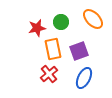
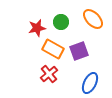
orange rectangle: rotated 50 degrees counterclockwise
blue ellipse: moved 6 px right, 5 px down
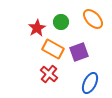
red star: rotated 18 degrees counterclockwise
purple square: moved 1 px down
red cross: rotated 12 degrees counterclockwise
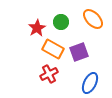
red cross: rotated 24 degrees clockwise
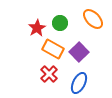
green circle: moved 1 px left, 1 px down
purple square: rotated 24 degrees counterclockwise
red cross: rotated 18 degrees counterclockwise
blue ellipse: moved 11 px left
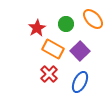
green circle: moved 6 px right, 1 px down
purple square: moved 1 px right, 1 px up
blue ellipse: moved 1 px right, 1 px up
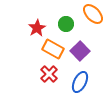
orange ellipse: moved 5 px up
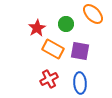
purple square: rotated 36 degrees counterclockwise
red cross: moved 5 px down; rotated 18 degrees clockwise
blue ellipse: moved 1 px down; rotated 30 degrees counterclockwise
